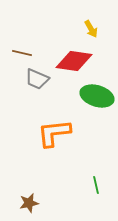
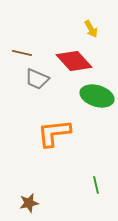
red diamond: rotated 39 degrees clockwise
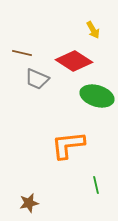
yellow arrow: moved 2 px right, 1 px down
red diamond: rotated 15 degrees counterclockwise
orange L-shape: moved 14 px right, 12 px down
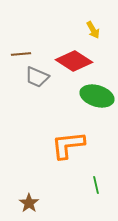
brown line: moved 1 px left, 1 px down; rotated 18 degrees counterclockwise
gray trapezoid: moved 2 px up
brown star: rotated 24 degrees counterclockwise
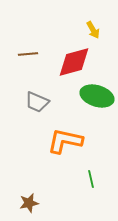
brown line: moved 7 px right
red diamond: moved 1 px down; rotated 48 degrees counterclockwise
gray trapezoid: moved 25 px down
orange L-shape: moved 3 px left, 4 px up; rotated 18 degrees clockwise
green line: moved 5 px left, 6 px up
brown star: rotated 24 degrees clockwise
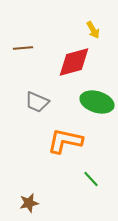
brown line: moved 5 px left, 6 px up
green ellipse: moved 6 px down
green line: rotated 30 degrees counterclockwise
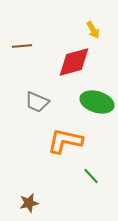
brown line: moved 1 px left, 2 px up
green line: moved 3 px up
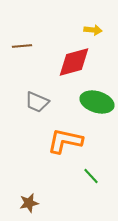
yellow arrow: rotated 54 degrees counterclockwise
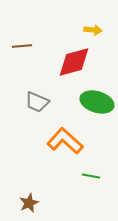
orange L-shape: rotated 30 degrees clockwise
green line: rotated 36 degrees counterclockwise
brown star: rotated 12 degrees counterclockwise
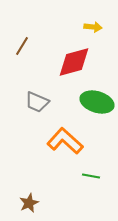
yellow arrow: moved 3 px up
brown line: rotated 54 degrees counterclockwise
